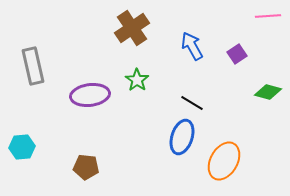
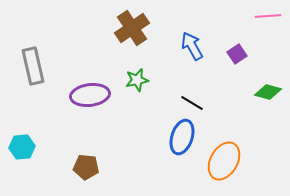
green star: rotated 25 degrees clockwise
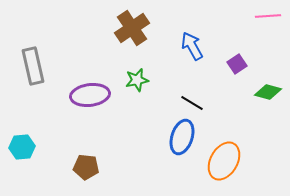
purple square: moved 10 px down
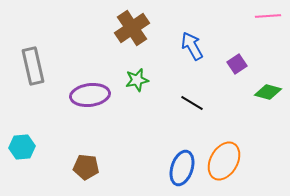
blue ellipse: moved 31 px down
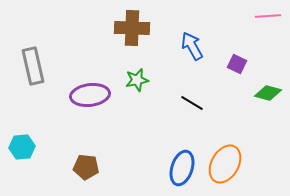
brown cross: rotated 36 degrees clockwise
purple square: rotated 30 degrees counterclockwise
green diamond: moved 1 px down
orange ellipse: moved 1 px right, 3 px down
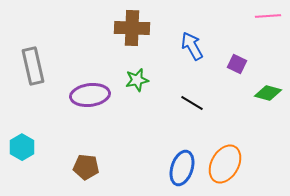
cyan hexagon: rotated 25 degrees counterclockwise
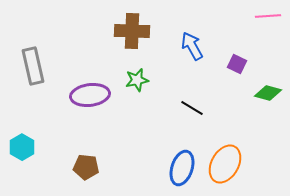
brown cross: moved 3 px down
black line: moved 5 px down
